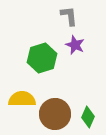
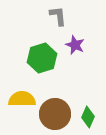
gray L-shape: moved 11 px left
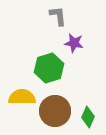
purple star: moved 1 px left, 2 px up; rotated 12 degrees counterclockwise
green hexagon: moved 7 px right, 10 px down
yellow semicircle: moved 2 px up
brown circle: moved 3 px up
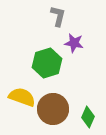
gray L-shape: rotated 20 degrees clockwise
green hexagon: moved 2 px left, 5 px up
yellow semicircle: rotated 20 degrees clockwise
brown circle: moved 2 px left, 2 px up
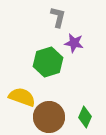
gray L-shape: moved 1 px down
green hexagon: moved 1 px right, 1 px up
brown circle: moved 4 px left, 8 px down
green diamond: moved 3 px left
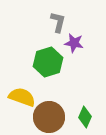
gray L-shape: moved 5 px down
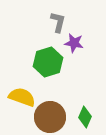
brown circle: moved 1 px right
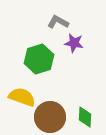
gray L-shape: rotated 75 degrees counterclockwise
green hexagon: moved 9 px left, 3 px up
green diamond: rotated 20 degrees counterclockwise
